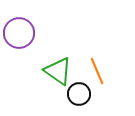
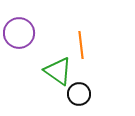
orange line: moved 16 px left, 26 px up; rotated 16 degrees clockwise
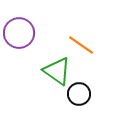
orange line: rotated 48 degrees counterclockwise
green triangle: moved 1 px left
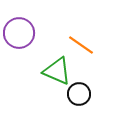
green triangle: rotated 12 degrees counterclockwise
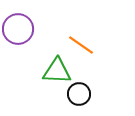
purple circle: moved 1 px left, 4 px up
green triangle: rotated 20 degrees counterclockwise
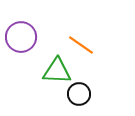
purple circle: moved 3 px right, 8 px down
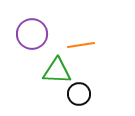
purple circle: moved 11 px right, 3 px up
orange line: rotated 44 degrees counterclockwise
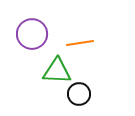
orange line: moved 1 px left, 2 px up
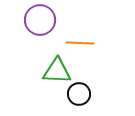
purple circle: moved 8 px right, 14 px up
orange line: rotated 12 degrees clockwise
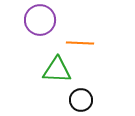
green triangle: moved 1 px up
black circle: moved 2 px right, 6 px down
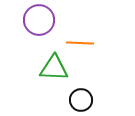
purple circle: moved 1 px left
green triangle: moved 3 px left, 2 px up
